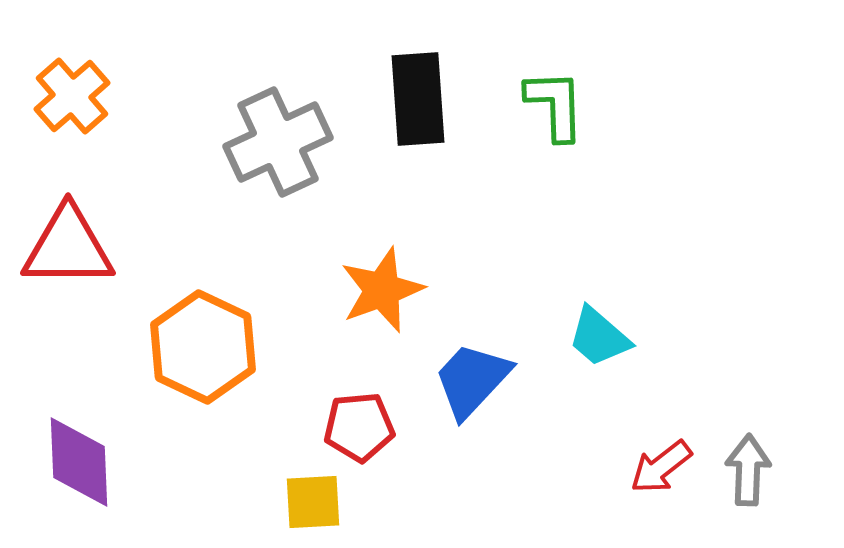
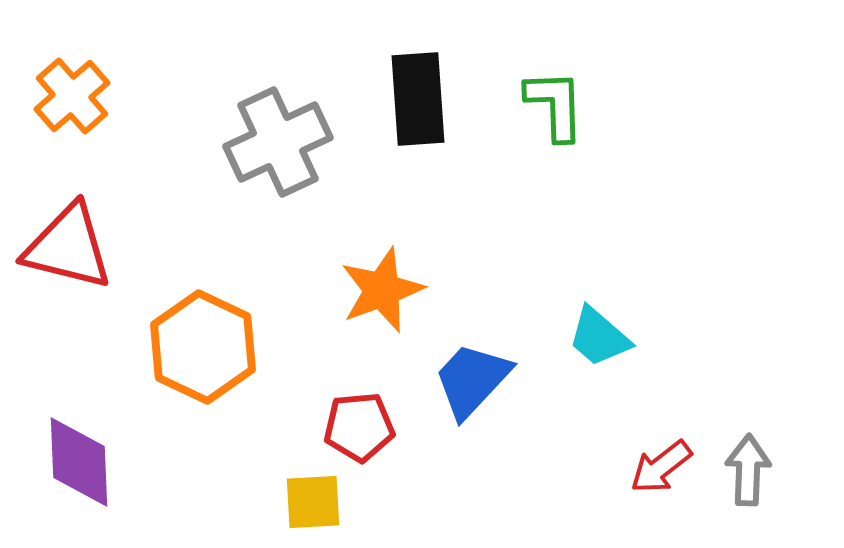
red triangle: rotated 14 degrees clockwise
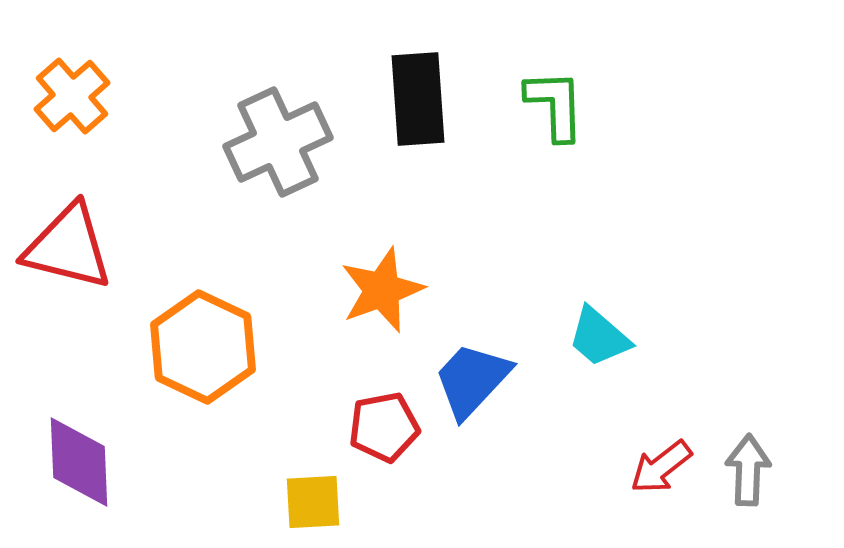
red pentagon: moved 25 px right; rotated 6 degrees counterclockwise
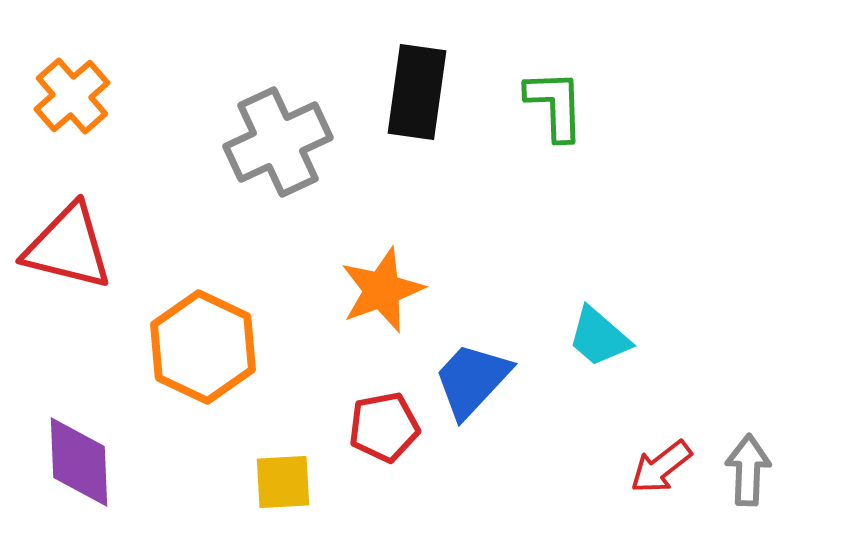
black rectangle: moved 1 px left, 7 px up; rotated 12 degrees clockwise
yellow square: moved 30 px left, 20 px up
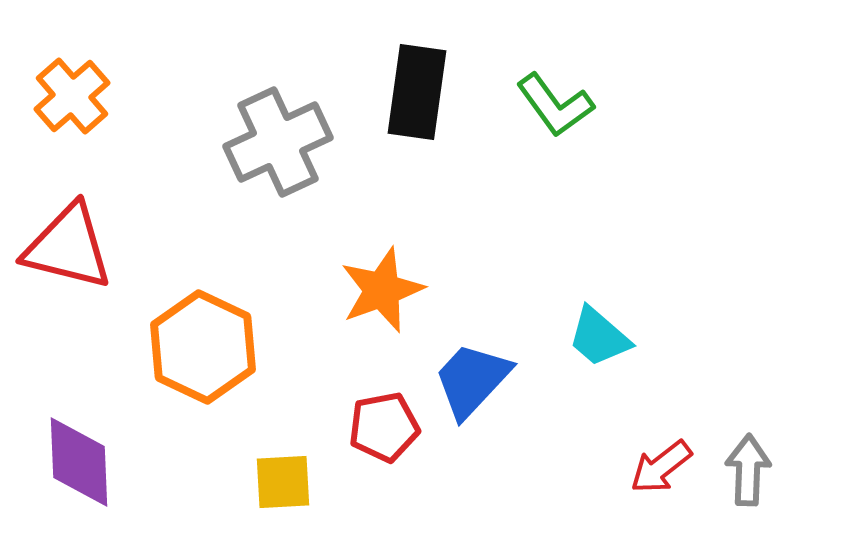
green L-shape: rotated 146 degrees clockwise
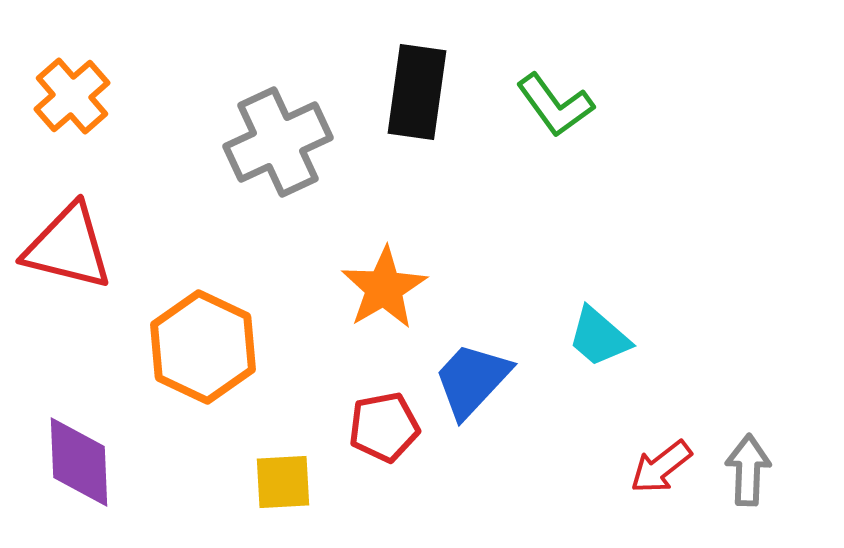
orange star: moved 2 px right, 2 px up; rotated 10 degrees counterclockwise
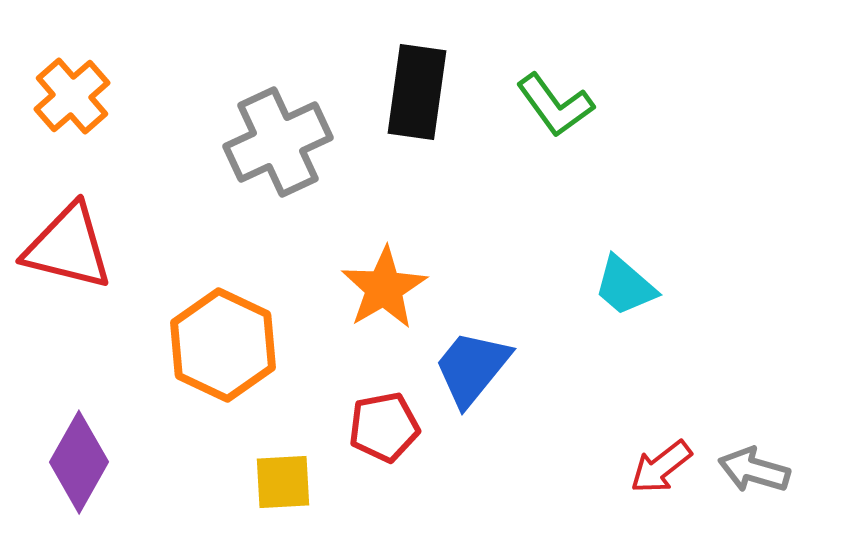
cyan trapezoid: moved 26 px right, 51 px up
orange hexagon: moved 20 px right, 2 px up
blue trapezoid: moved 12 px up; rotated 4 degrees counterclockwise
purple diamond: rotated 32 degrees clockwise
gray arrow: moved 6 px right; rotated 76 degrees counterclockwise
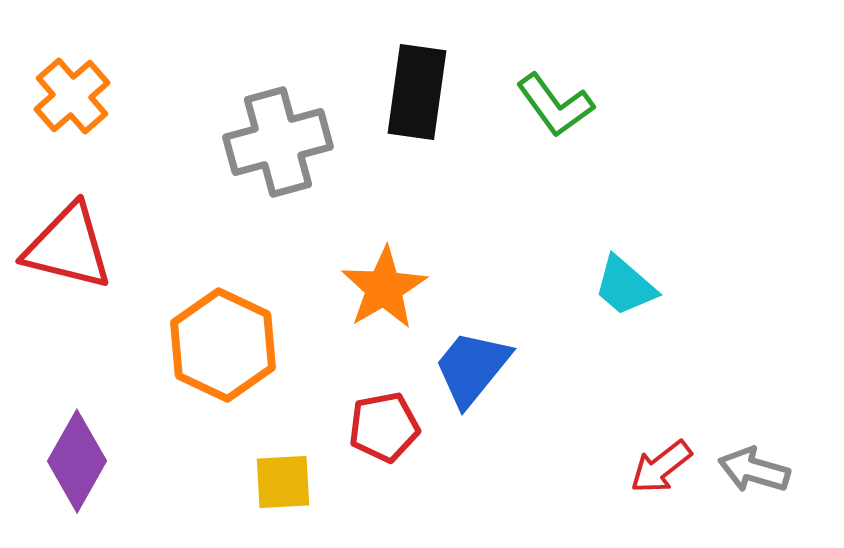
gray cross: rotated 10 degrees clockwise
purple diamond: moved 2 px left, 1 px up
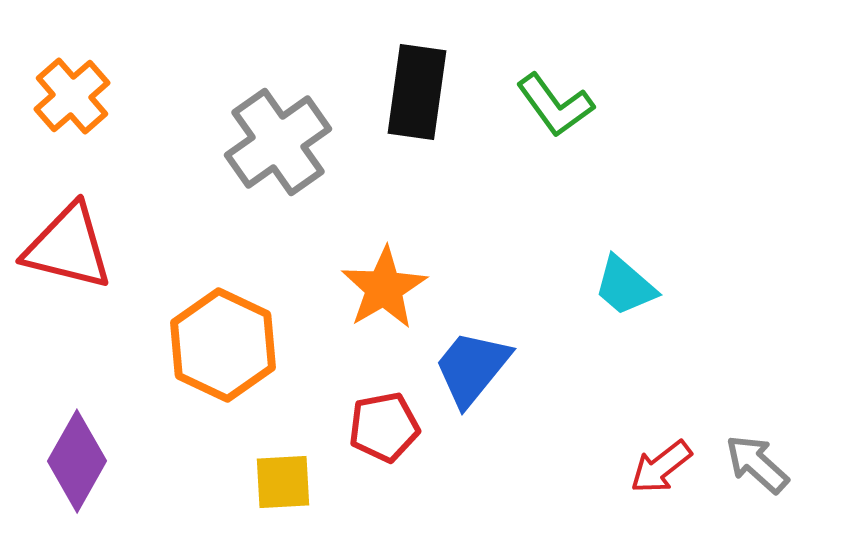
gray cross: rotated 20 degrees counterclockwise
gray arrow: moved 3 px right, 6 px up; rotated 26 degrees clockwise
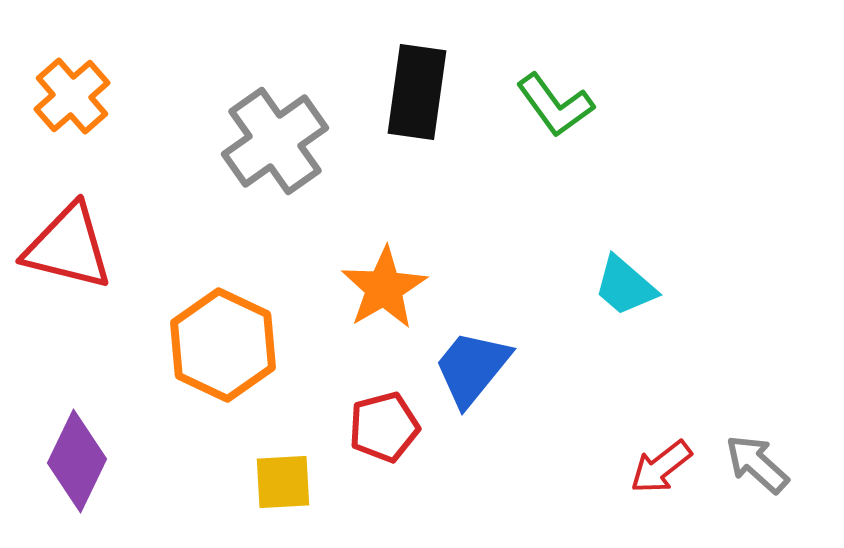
gray cross: moved 3 px left, 1 px up
red pentagon: rotated 4 degrees counterclockwise
purple diamond: rotated 4 degrees counterclockwise
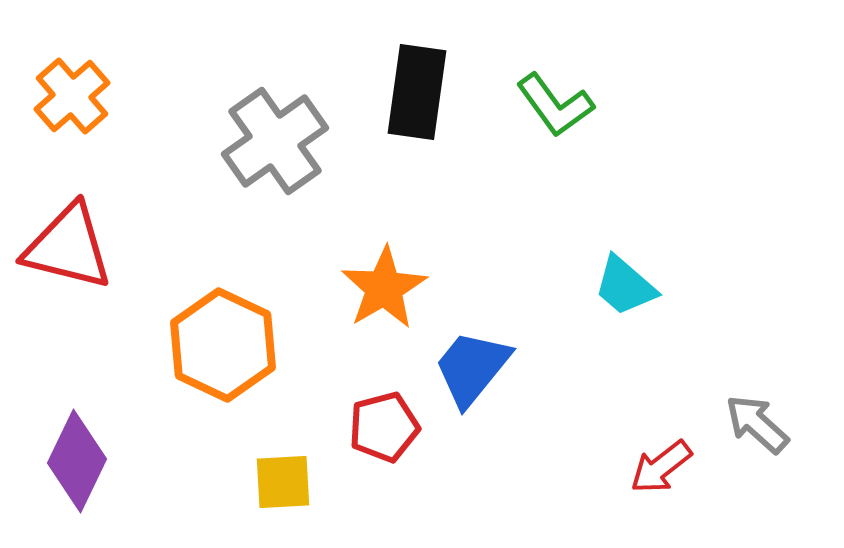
gray arrow: moved 40 px up
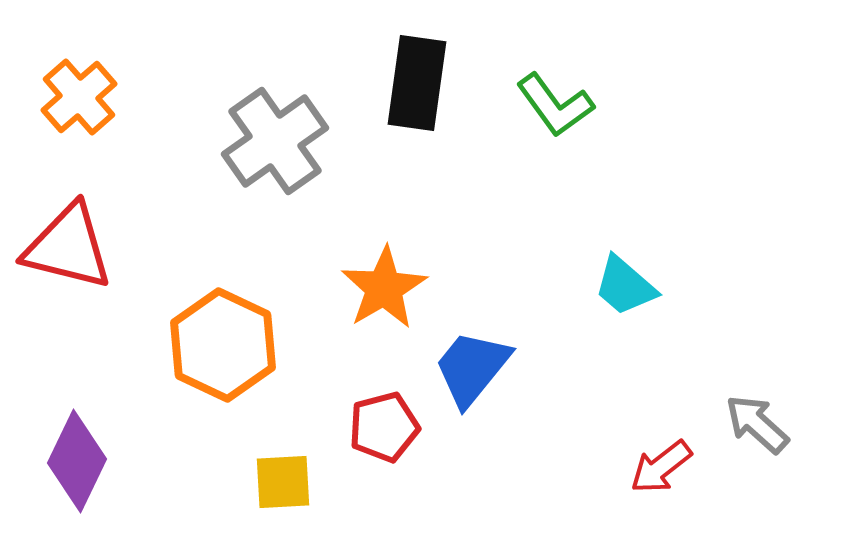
black rectangle: moved 9 px up
orange cross: moved 7 px right, 1 px down
